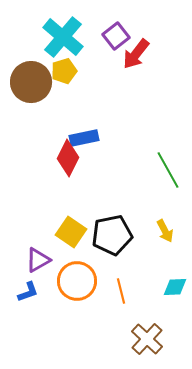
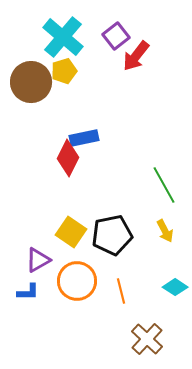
red arrow: moved 2 px down
green line: moved 4 px left, 15 px down
cyan diamond: rotated 35 degrees clockwise
blue L-shape: rotated 20 degrees clockwise
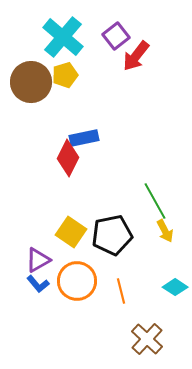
yellow pentagon: moved 1 px right, 4 px down
green line: moved 9 px left, 16 px down
blue L-shape: moved 10 px right, 8 px up; rotated 50 degrees clockwise
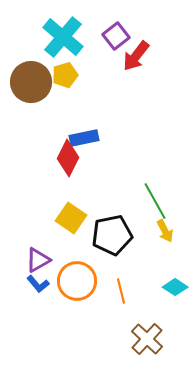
yellow square: moved 14 px up
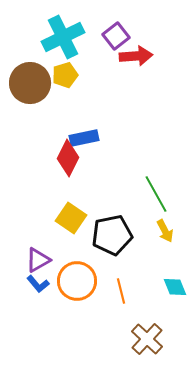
cyan cross: rotated 24 degrees clockwise
red arrow: rotated 132 degrees counterclockwise
brown circle: moved 1 px left, 1 px down
green line: moved 1 px right, 7 px up
cyan diamond: rotated 35 degrees clockwise
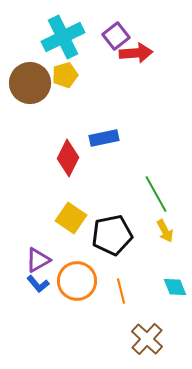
red arrow: moved 3 px up
blue rectangle: moved 20 px right
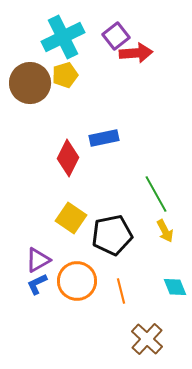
blue L-shape: moved 1 px left; rotated 105 degrees clockwise
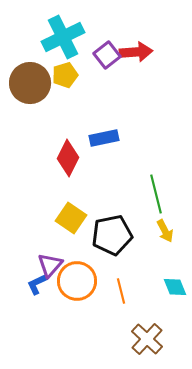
purple square: moved 9 px left, 19 px down
red arrow: moved 1 px up
green line: rotated 15 degrees clockwise
purple triangle: moved 12 px right, 5 px down; rotated 20 degrees counterclockwise
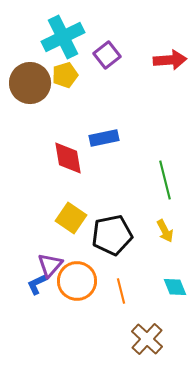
red arrow: moved 34 px right, 8 px down
red diamond: rotated 36 degrees counterclockwise
green line: moved 9 px right, 14 px up
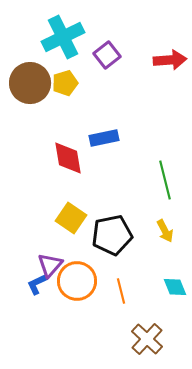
yellow pentagon: moved 8 px down
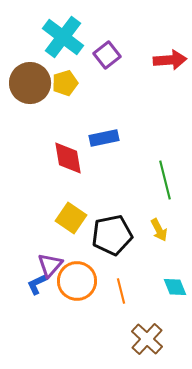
cyan cross: rotated 27 degrees counterclockwise
yellow arrow: moved 6 px left, 1 px up
